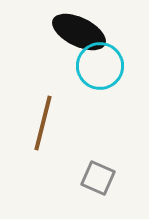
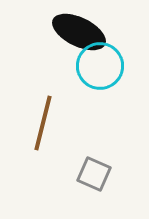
gray square: moved 4 px left, 4 px up
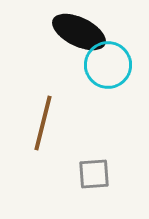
cyan circle: moved 8 px right, 1 px up
gray square: rotated 28 degrees counterclockwise
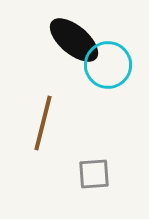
black ellipse: moved 5 px left, 8 px down; rotated 14 degrees clockwise
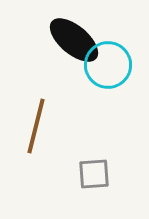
brown line: moved 7 px left, 3 px down
